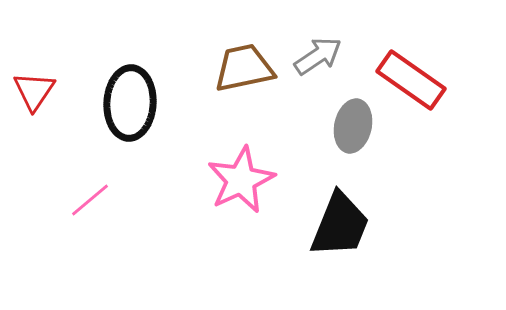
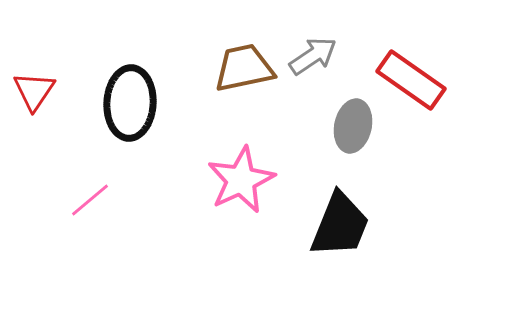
gray arrow: moved 5 px left
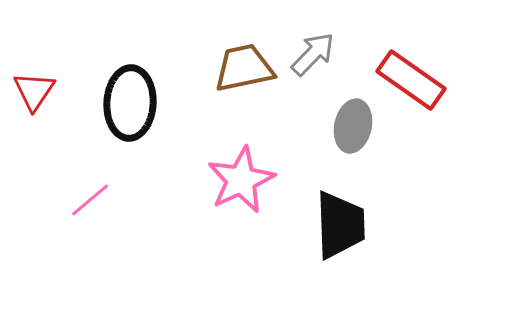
gray arrow: moved 2 px up; rotated 12 degrees counterclockwise
black trapezoid: rotated 24 degrees counterclockwise
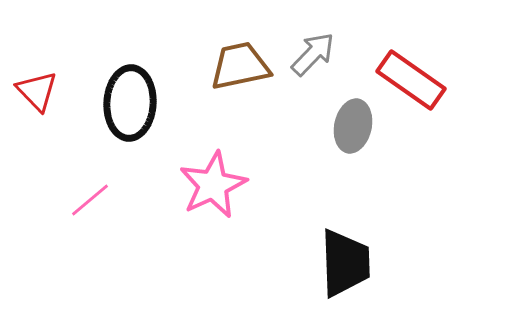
brown trapezoid: moved 4 px left, 2 px up
red triangle: moved 3 px right; rotated 18 degrees counterclockwise
pink star: moved 28 px left, 5 px down
black trapezoid: moved 5 px right, 38 px down
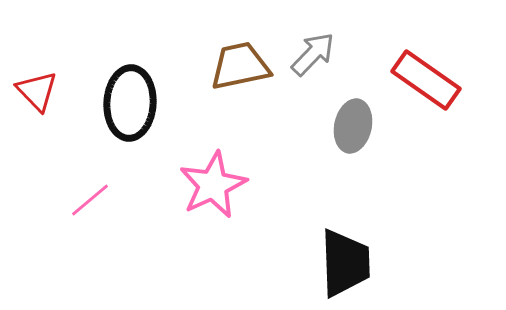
red rectangle: moved 15 px right
